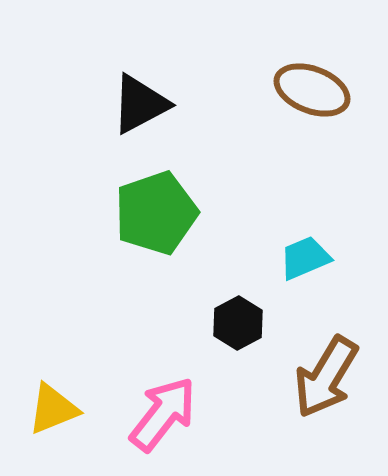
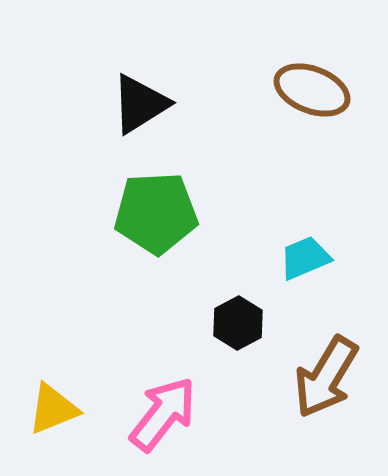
black triangle: rotated 4 degrees counterclockwise
green pentagon: rotated 16 degrees clockwise
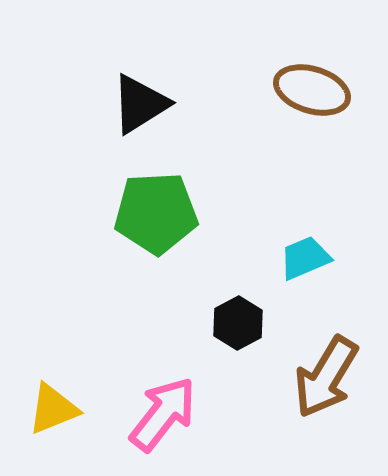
brown ellipse: rotated 4 degrees counterclockwise
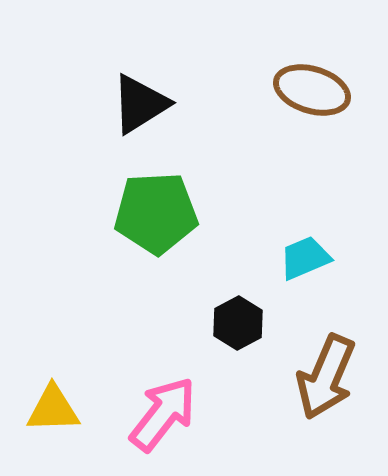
brown arrow: rotated 8 degrees counterclockwise
yellow triangle: rotated 20 degrees clockwise
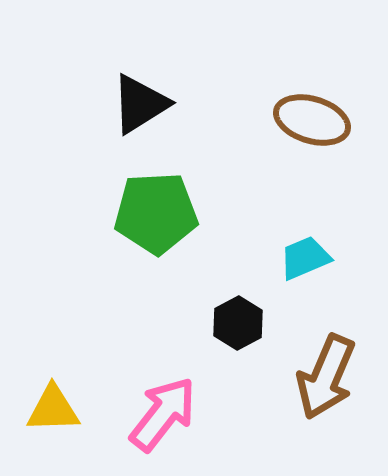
brown ellipse: moved 30 px down
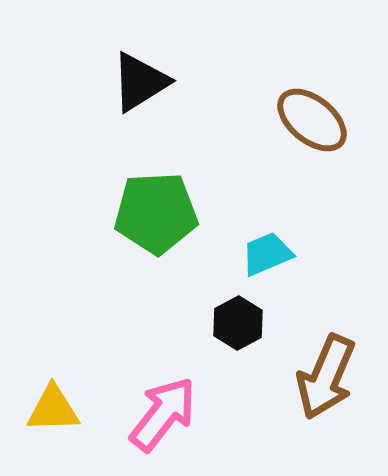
black triangle: moved 22 px up
brown ellipse: rotated 22 degrees clockwise
cyan trapezoid: moved 38 px left, 4 px up
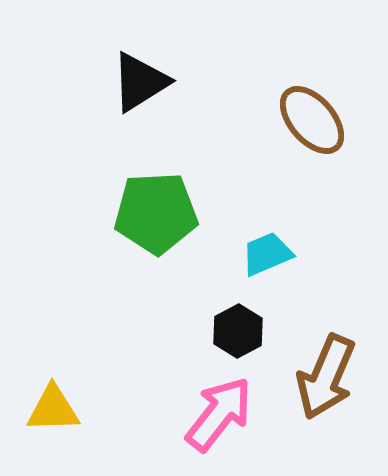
brown ellipse: rotated 10 degrees clockwise
black hexagon: moved 8 px down
pink arrow: moved 56 px right
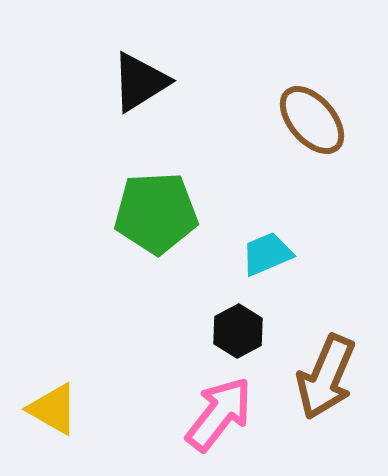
yellow triangle: rotated 32 degrees clockwise
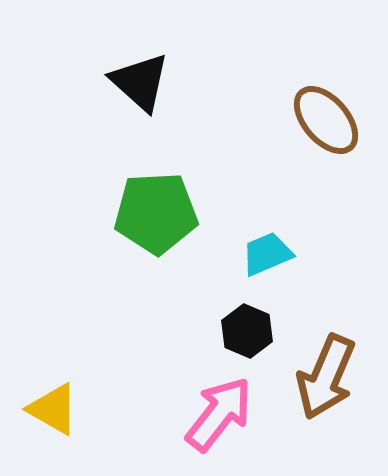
black triangle: rotated 46 degrees counterclockwise
brown ellipse: moved 14 px right
black hexagon: moved 9 px right; rotated 9 degrees counterclockwise
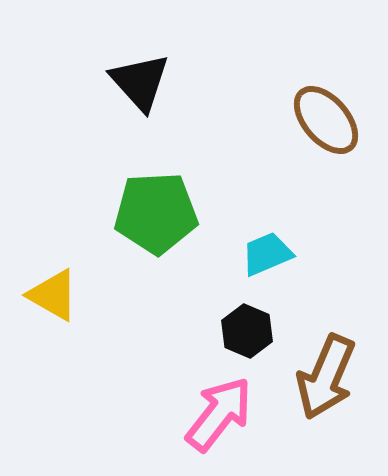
black triangle: rotated 6 degrees clockwise
yellow triangle: moved 114 px up
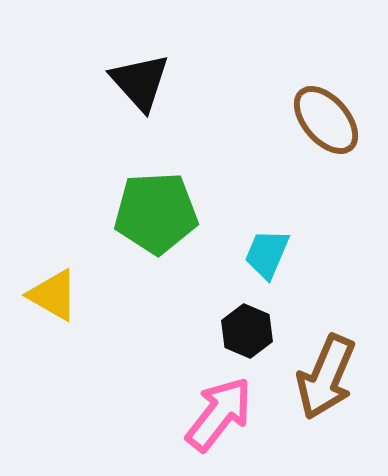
cyan trapezoid: rotated 44 degrees counterclockwise
